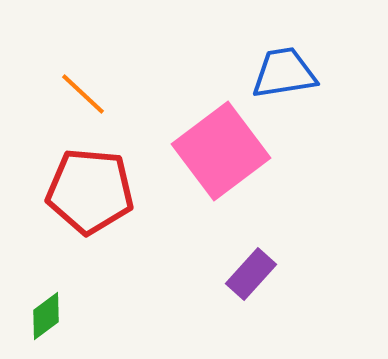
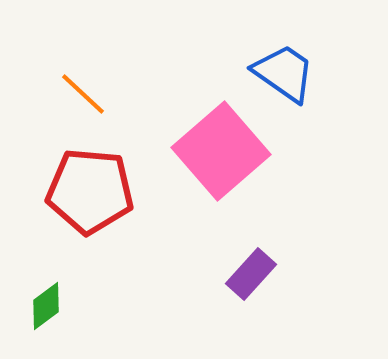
blue trapezoid: rotated 44 degrees clockwise
pink square: rotated 4 degrees counterclockwise
green diamond: moved 10 px up
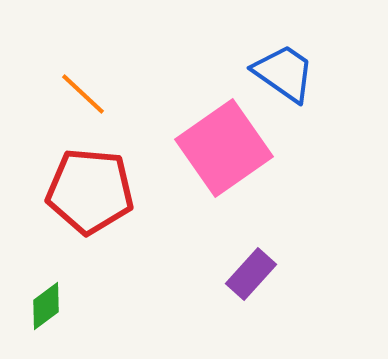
pink square: moved 3 px right, 3 px up; rotated 6 degrees clockwise
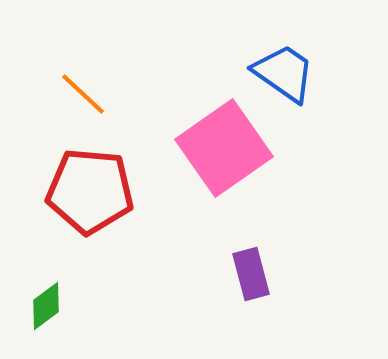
purple rectangle: rotated 57 degrees counterclockwise
